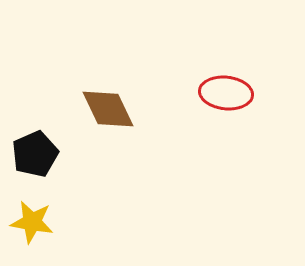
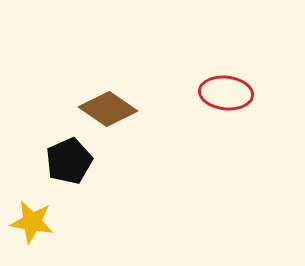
brown diamond: rotated 30 degrees counterclockwise
black pentagon: moved 34 px right, 7 px down
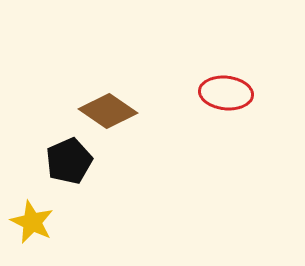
brown diamond: moved 2 px down
yellow star: rotated 15 degrees clockwise
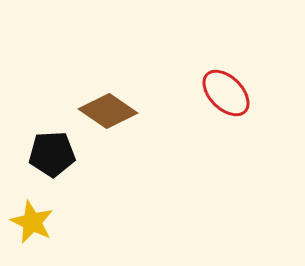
red ellipse: rotated 39 degrees clockwise
black pentagon: moved 17 px left, 7 px up; rotated 21 degrees clockwise
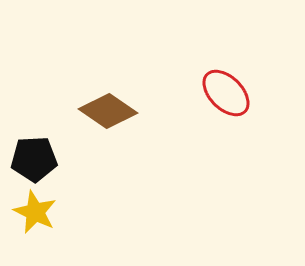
black pentagon: moved 18 px left, 5 px down
yellow star: moved 3 px right, 10 px up
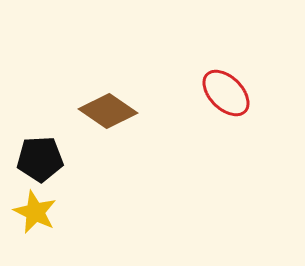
black pentagon: moved 6 px right
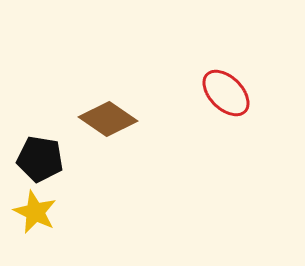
brown diamond: moved 8 px down
black pentagon: rotated 12 degrees clockwise
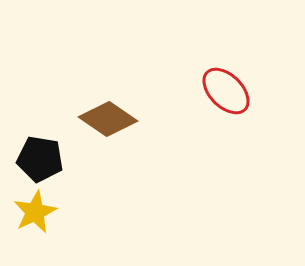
red ellipse: moved 2 px up
yellow star: rotated 21 degrees clockwise
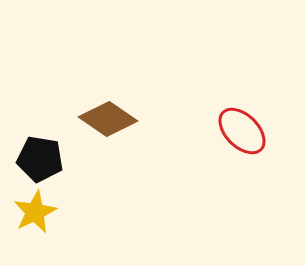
red ellipse: moved 16 px right, 40 px down
